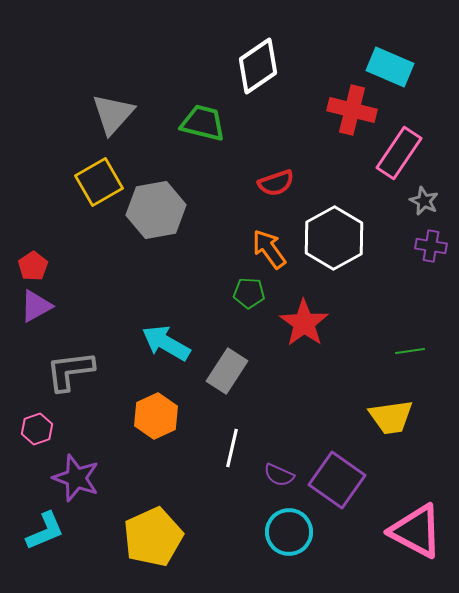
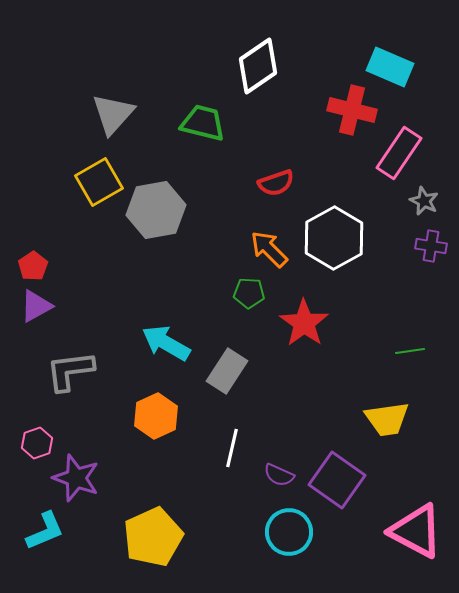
orange arrow: rotated 9 degrees counterclockwise
yellow trapezoid: moved 4 px left, 2 px down
pink hexagon: moved 14 px down
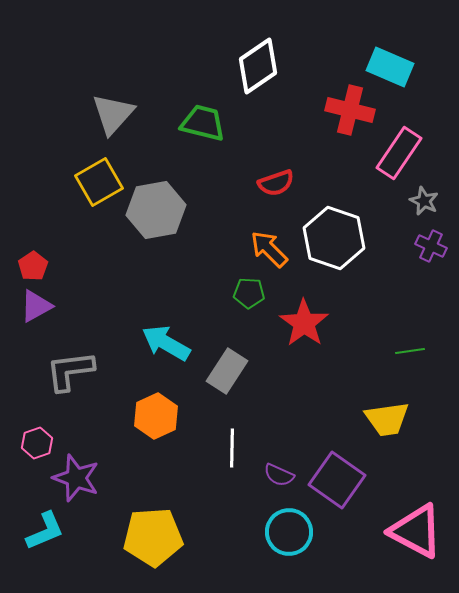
red cross: moved 2 px left
white hexagon: rotated 12 degrees counterclockwise
purple cross: rotated 16 degrees clockwise
white line: rotated 12 degrees counterclockwise
yellow pentagon: rotated 20 degrees clockwise
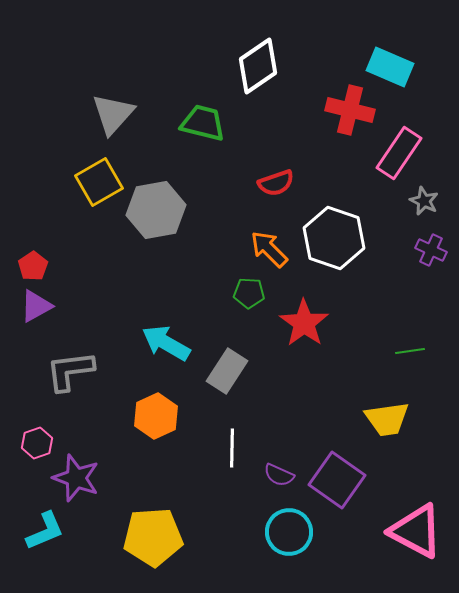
purple cross: moved 4 px down
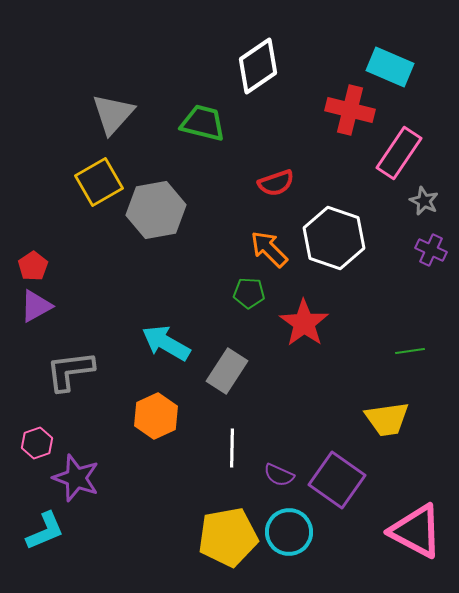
yellow pentagon: moved 75 px right; rotated 6 degrees counterclockwise
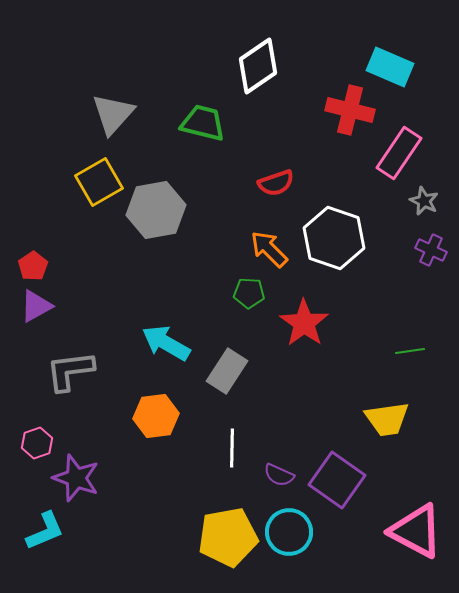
orange hexagon: rotated 18 degrees clockwise
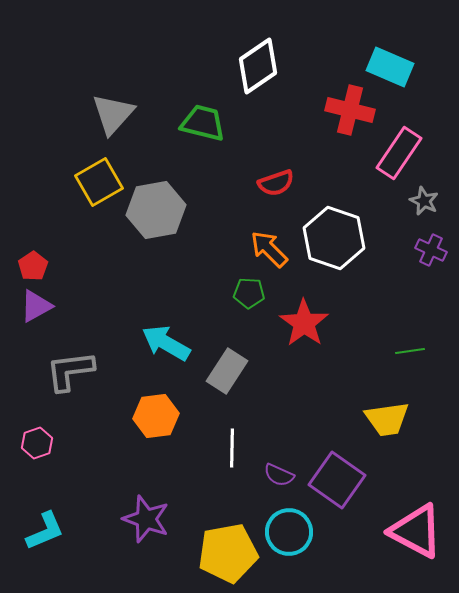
purple star: moved 70 px right, 41 px down
yellow pentagon: moved 16 px down
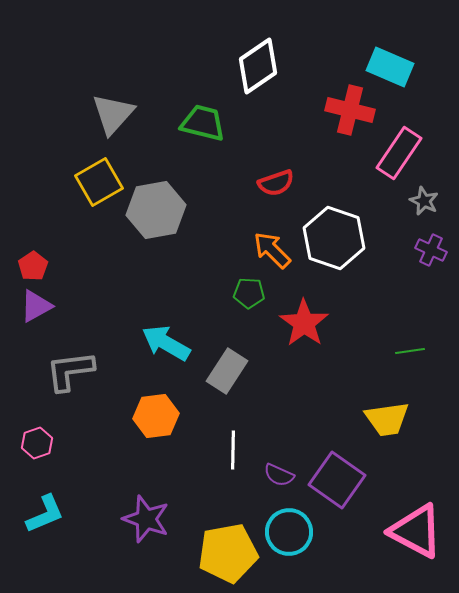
orange arrow: moved 3 px right, 1 px down
white line: moved 1 px right, 2 px down
cyan L-shape: moved 17 px up
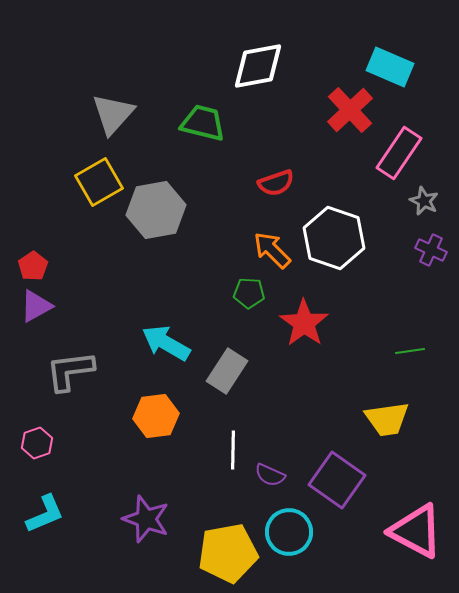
white diamond: rotated 24 degrees clockwise
red cross: rotated 33 degrees clockwise
purple semicircle: moved 9 px left
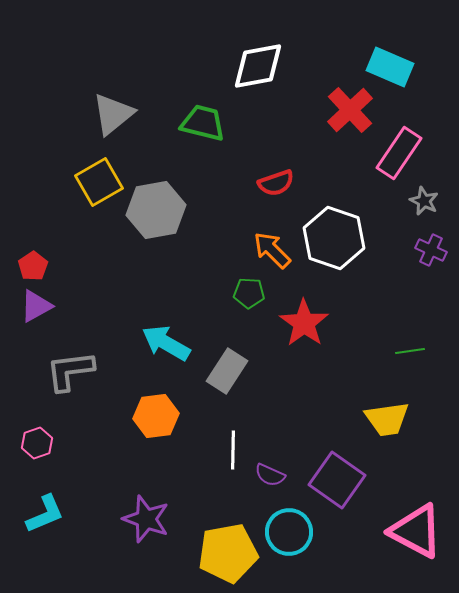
gray triangle: rotated 9 degrees clockwise
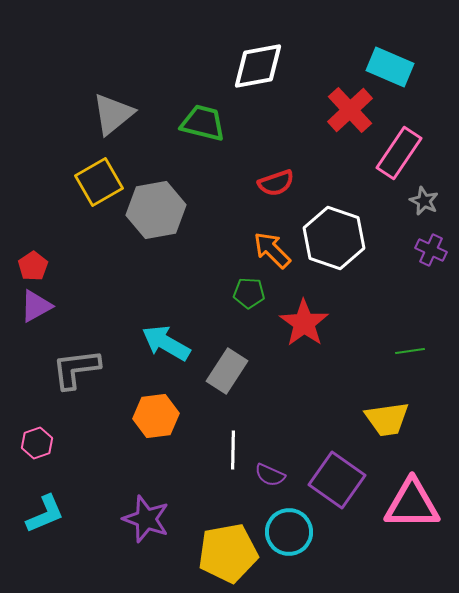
gray L-shape: moved 6 px right, 2 px up
pink triangle: moved 4 px left, 27 px up; rotated 28 degrees counterclockwise
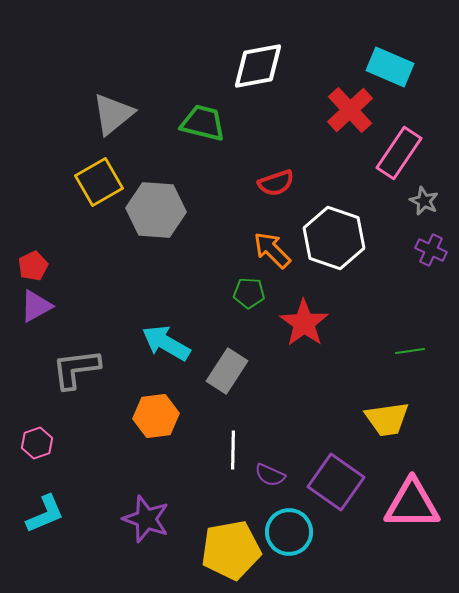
gray hexagon: rotated 14 degrees clockwise
red pentagon: rotated 8 degrees clockwise
purple square: moved 1 px left, 2 px down
yellow pentagon: moved 3 px right, 3 px up
